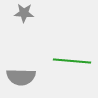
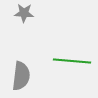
gray semicircle: moved 1 px up; rotated 84 degrees counterclockwise
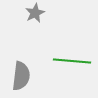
gray star: moved 11 px right; rotated 30 degrees counterclockwise
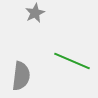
green line: rotated 18 degrees clockwise
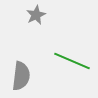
gray star: moved 1 px right, 2 px down
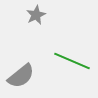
gray semicircle: rotated 44 degrees clockwise
